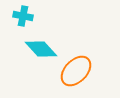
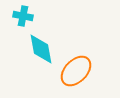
cyan diamond: rotated 32 degrees clockwise
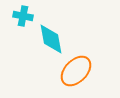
cyan diamond: moved 10 px right, 10 px up
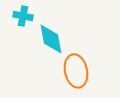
orange ellipse: rotated 56 degrees counterclockwise
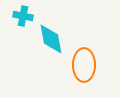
orange ellipse: moved 8 px right, 6 px up; rotated 12 degrees clockwise
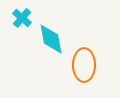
cyan cross: moved 1 px left, 2 px down; rotated 30 degrees clockwise
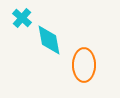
cyan diamond: moved 2 px left, 1 px down
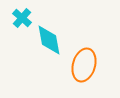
orange ellipse: rotated 16 degrees clockwise
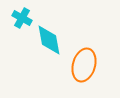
cyan cross: rotated 12 degrees counterclockwise
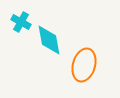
cyan cross: moved 1 px left, 4 px down
